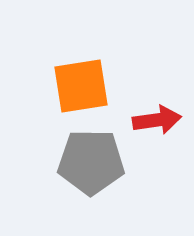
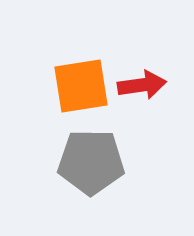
red arrow: moved 15 px left, 35 px up
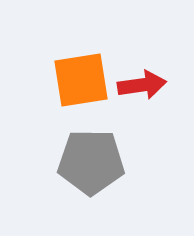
orange square: moved 6 px up
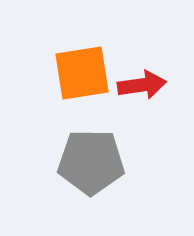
orange square: moved 1 px right, 7 px up
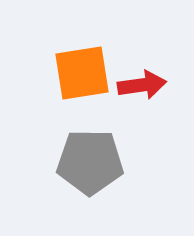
gray pentagon: moved 1 px left
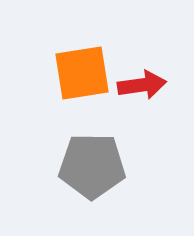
gray pentagon: moved 2 px right, 4 px down
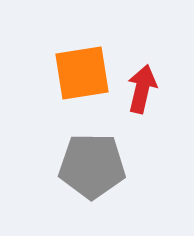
red arrow: moved 4 px down; rotated 69 degrees counterclockwise
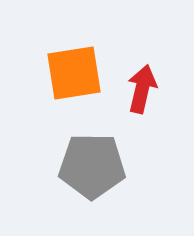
orange square: moved 8 px left
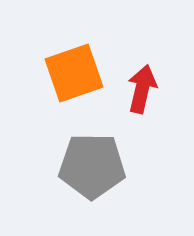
orange square: rotated 10 degrees counterclockwise
